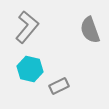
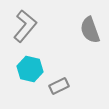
gray L-shape: moved 2 px left, 1 px up
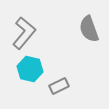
gray L-shape: moved 1 px left, 7 px down
gray semicircle: moved 1 px left, 1 px up
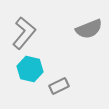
gray semicircle: rotated 92 degrees counterclockwise
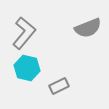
gray semicircle: moved 1 px left, 1 px up
cyan hexagon: moved 3 px left, 1 px up
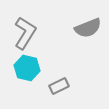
gray L-shape: moved 1 px right; rotated 8 degrees counterclockwise
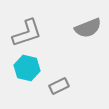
gray L-shape: moved 2 px right; rotated 40 degrees clockwise
